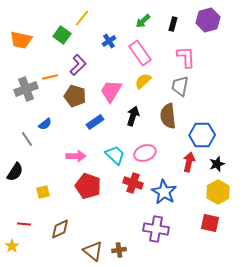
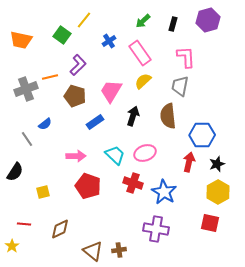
yellow line: moved 2 px right, 2 px down
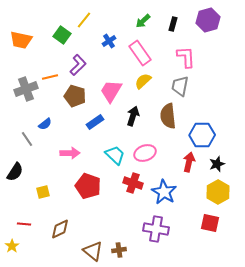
pink arrow: moved 6 px left, 3 px up
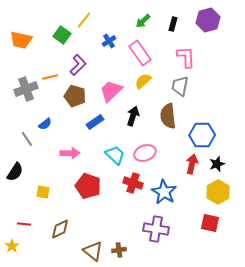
pink trapezoid: rotated 15 degrees clockwise
red arrow: moved 3 px right, 2 px down
yellow square: rotated 24 degrees clockwise
